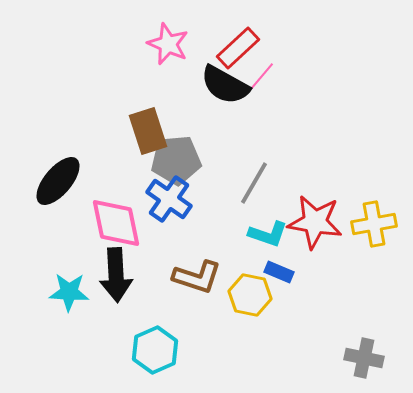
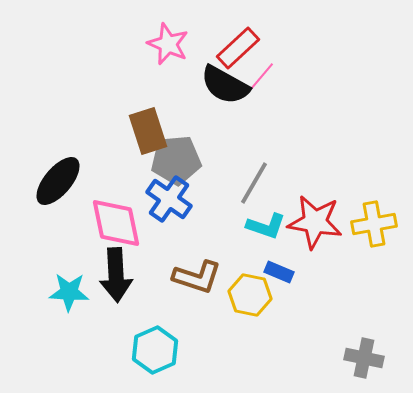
cyan L-shape: moved 2 px left, 8 px up
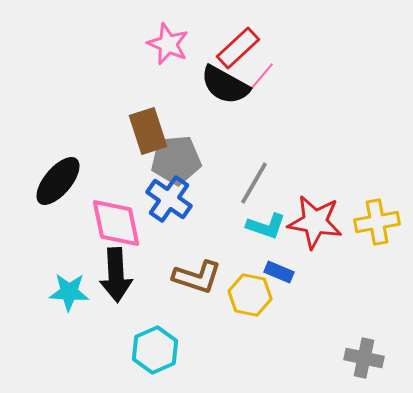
yellow cross: moved 3 px right, 2 px up
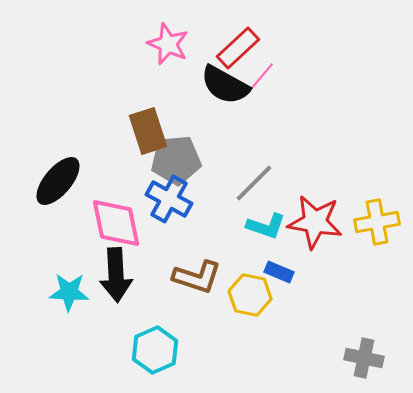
gray line: rotated 15 degrees clockwise
blue cross: rotated 6 degrees counterclockwise
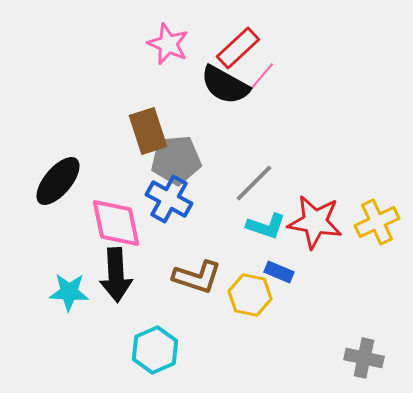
yellow cross: rotated 15 degrees counterclockwise
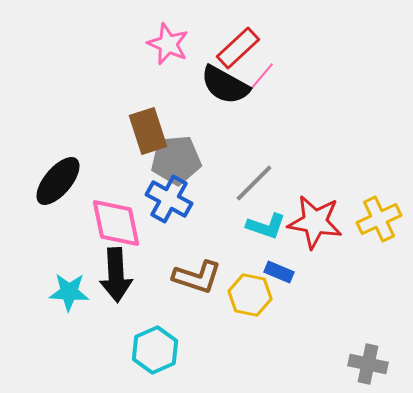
yellow cross: moved 2 px right, 3 px up
gray cross: moved 4 px right, 6 px down
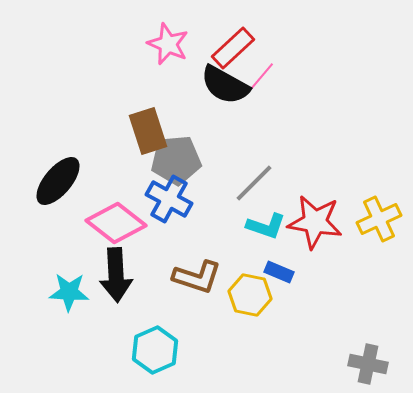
red rectangle: moved 5 px left
pink diamond: rotated 40 degrees counterclockwise
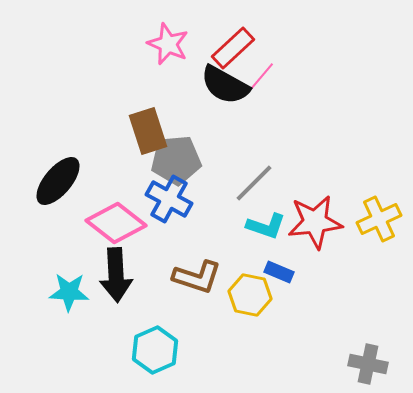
red star: rotated 16 degrees counterclockwise
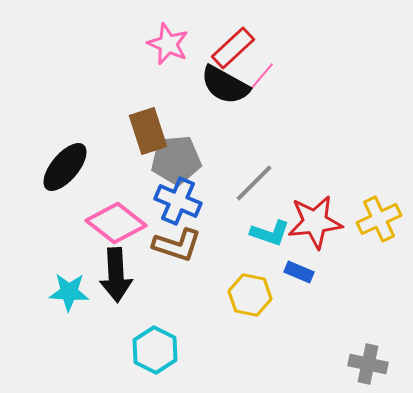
black ellipse: moved 7 px right, 14 px up
blue cross: moved 9 px right, 2 px down; rotated 6 degrees counterclockwise
cyan L-shape: moved 4 px right, 7 px down
blue rectangle: moved 20 px right
brown L-shape: moved 20 px left, 32 px up
cyan hexagon: rotated 9 degrees counterclockwise
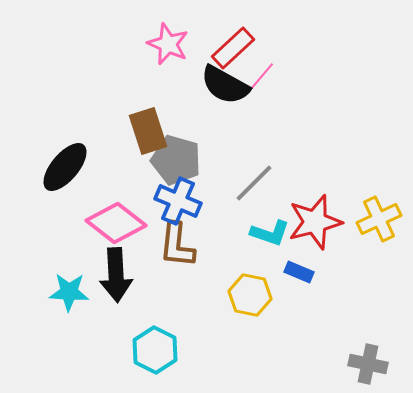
gray pentagon: rotated 21 degrees clockwise
red star: rotated 8 degrees counterclockwise
brown L-shape: rotated 78 degrees clockwise
